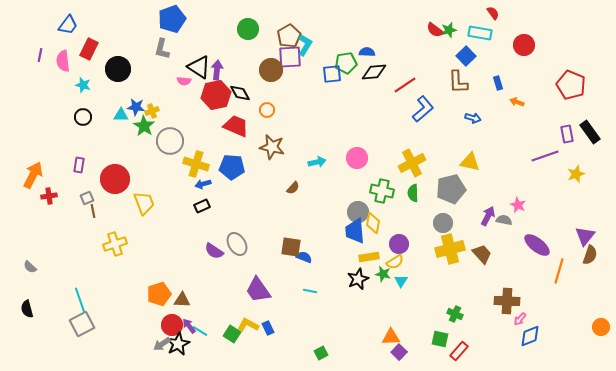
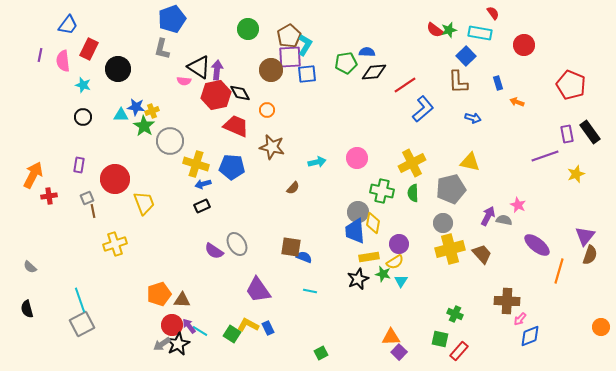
blue square at (332, 74): moved 25 px left
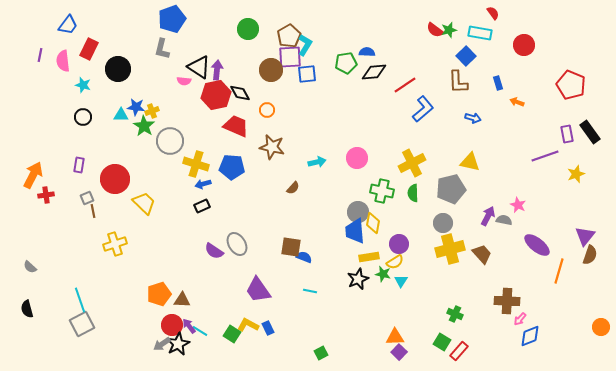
red cross at (49, 196): moved 3 px left, 1 px up
yellow trapezoid at (144, 203): rotated 25 degrees counterclockwise
orange triangle at (391, 337): moved 4 px right
green square at (440, 339): moved 2 px right, 3 px down; rotated 18 degrees clockwise
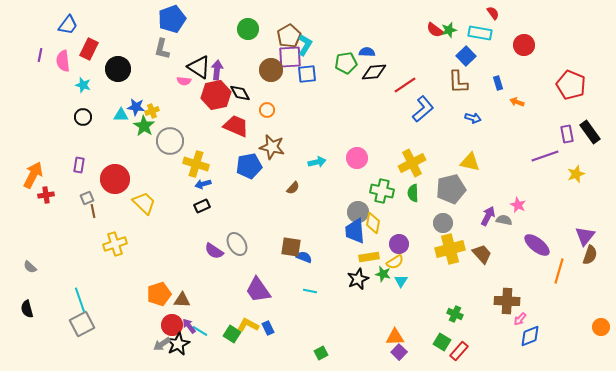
blue pentagon at (232, 167): moved 17 px right, 1 px up; rotated 15 degrees counterclockwise
